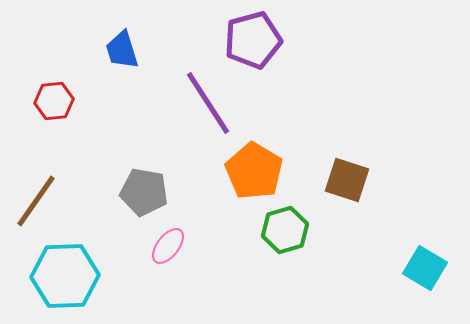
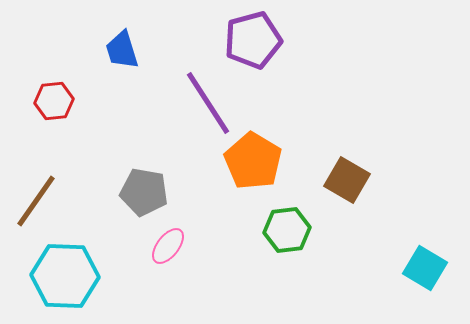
orange pentagon: moved 1 px left, 10 px up
brown square: rotated 12 degrees clockwise
green hexagon: moved 2 px right; rotated 9 degrees clockwise
cyan hexagon: rotated 4 degrees clockwise
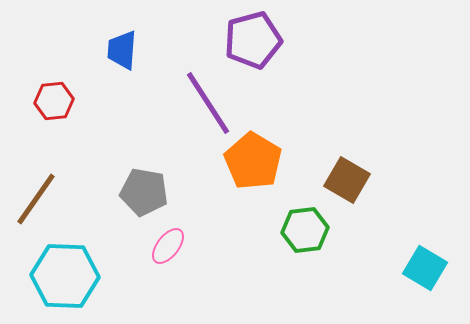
blue trapezoid: rotated 21 degrees clockwise
brown line: moved 2 px up
green hexagon: moved 18 px right
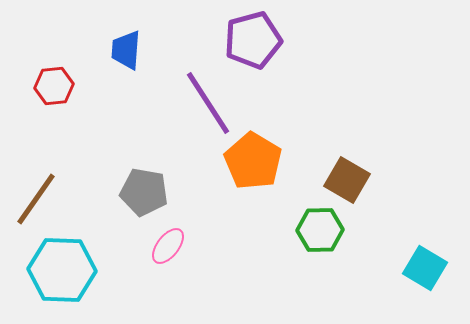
blue trapezoid: moved 4 px right
red hexagon: moved 15 px up
green hexagon: moved 15 px right; rotated 6 degrees clockwise
cyan hexagon: moved 3 px left, 6 px up
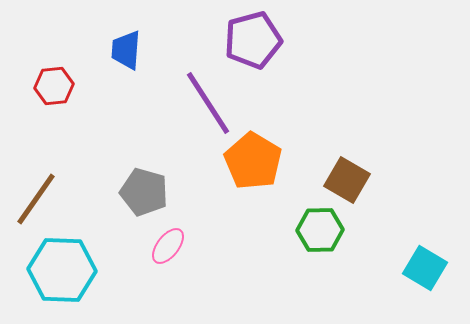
gray pentagon: rotated 6 degrees clockwise
